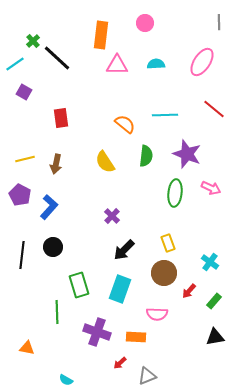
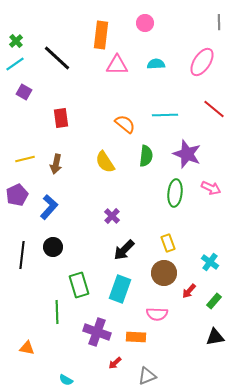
green cross at (33, 41): moved 17 px left
purple pentagon at (20, 195): moved 3 px left; rotated 20 degrees clockwise
red arrow at (120, 363): moved 5 px left
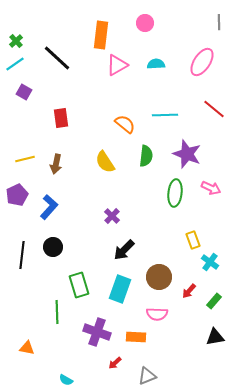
pink triangle at (117, 65): rotated 30 degrees counterclockwise
yellow rectangle at (168, 243): moved 25 px right, 3 px up
brown circle at (164, 273): moved 5 px left, 4 px down
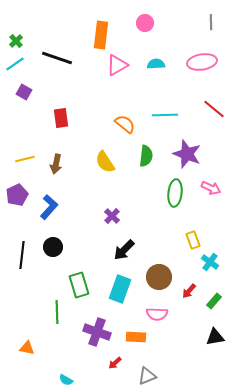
gray line at (219, 22): moved 8 px left
black line at (57, 58): rotated 24 degrees counterclockwise
pink ellipse at (202, 62): rotated 48 degrees clockwise
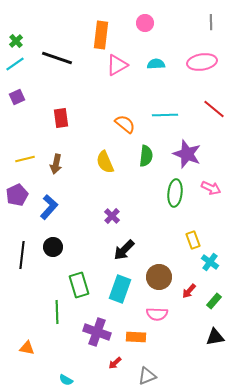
purple square at (24, 92): moved 7 px left, 5 px down; rotated 35 degrees clockwise
yellow semicircle at (105, 162): rotated 10 degrees clockwise
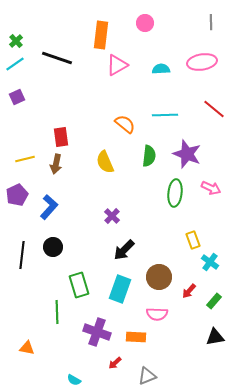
cyan semicircle at (156, 64): moved 5 px right, 5 px down
red rectangle at (61, 118): moved 19 px down
green semicircle at (146, 156): moved 3 px right
cyan semicircle at (66, 380): moved 8 px right
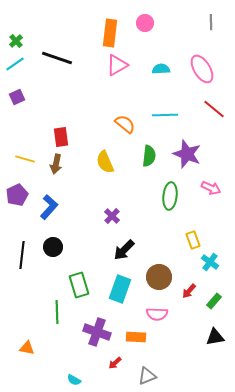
orange rectangle at (101, 35): moved 9 px right, 2 px up
pink ellipse at (202, 62): moved 7 px down; rotated 68 degrees clockwise
yellow line at (25, 159): rotated 30 degrees clockwise
green ellipse at (175, 193): moved 5 px left, 3 px down
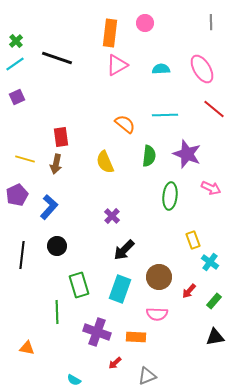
black circle at (53, 247): moved 4 px right, 1 px up
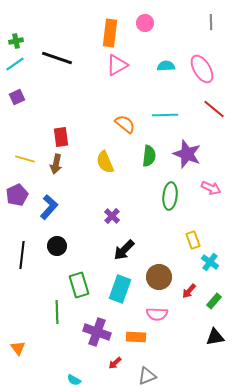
green cross at (16, 41): rotated 32 degrees clockwise
cyan semicircle at (161, 69): moved 5 px right, 3 px up
orange triangle at (27, 348): moved 9 px left; rotated 42 degrees clockwise
